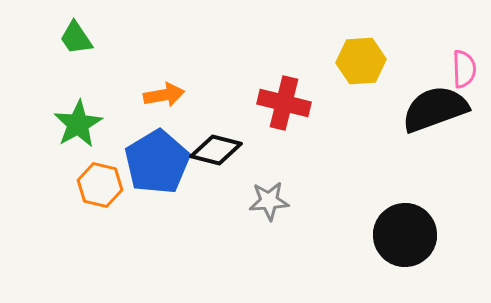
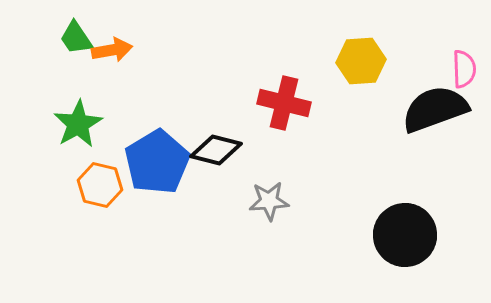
orange arrow: moved 52 px left, 45 px up
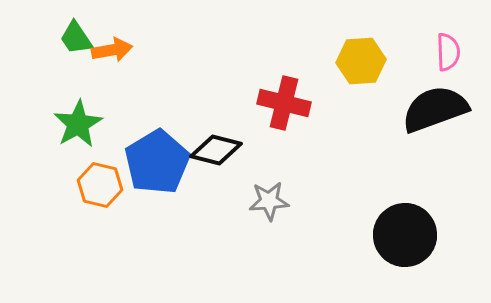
pink semicircle: moved 16 px left, 17 px up
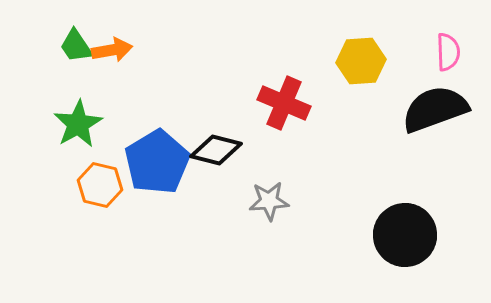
green trapezoid: moved 8 px down
red cross: rotated 9 degrees clockwise
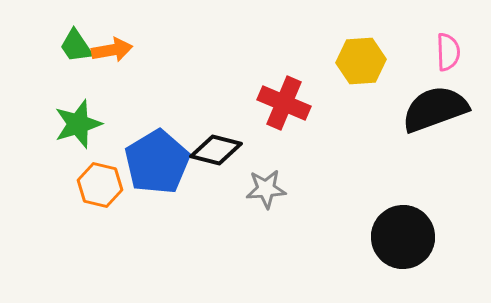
green star: rotated 12 degrees clockwise
gray star: moved 3 px left, 12 px up
black circle: moved 2 px left, 2 px down
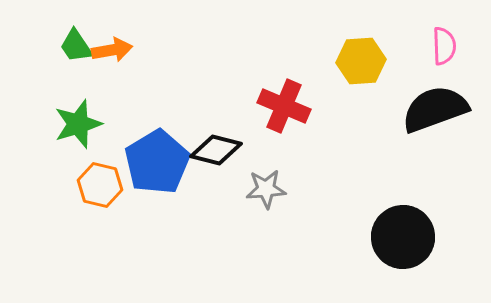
pink semicircle: moved 4 px left, 6 px up
red cross: moved 3 px down
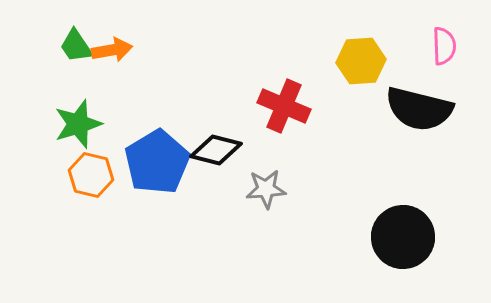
black semicircle: moved 16 px left; rotated 146 degrees counterclockwise
orange hexagon: moved 9 px left, 10 px up
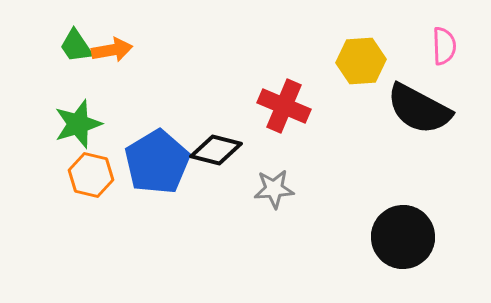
black semicircle: rotated 14 degrees clockwise
gray star: moved 8 px right
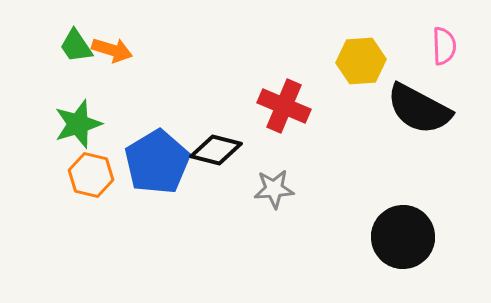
orange arrow: rotated 27 degrees clockwise
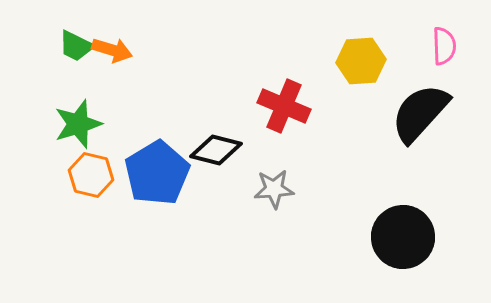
green trapezoid: rotated 30 degrees counterclockwise
black semicircle: moved 1 px right, 4 px down; rotated 104 degrees clockwise
blue pentagon: moved 11 px down
